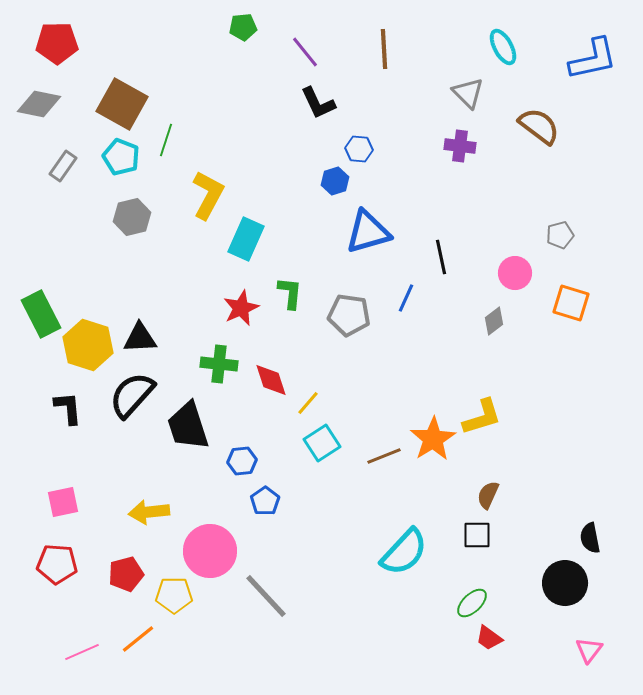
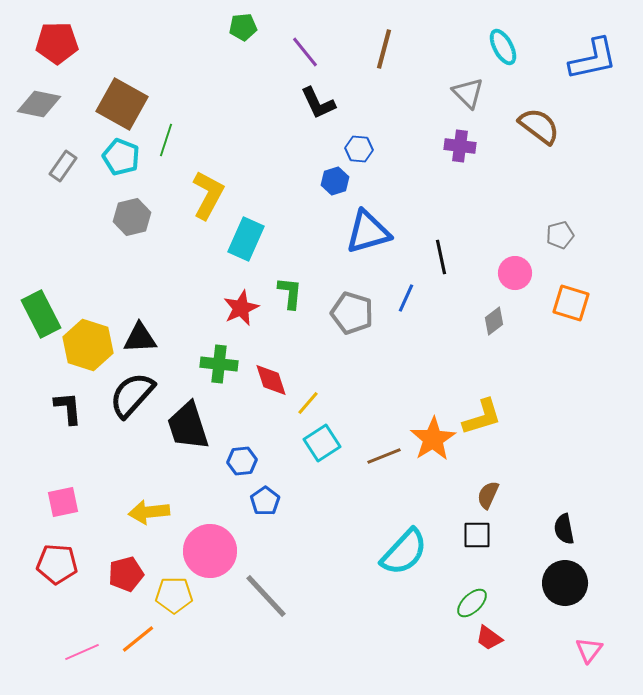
brown line at (384, 49): rotated 18 degrees clockwise
gray pentagon at (349, 315): moved 3 px right, 2 px up; rotated 9 degrees clockwise
black semicircle at (590, 538): moved 26 px left, 9 px up
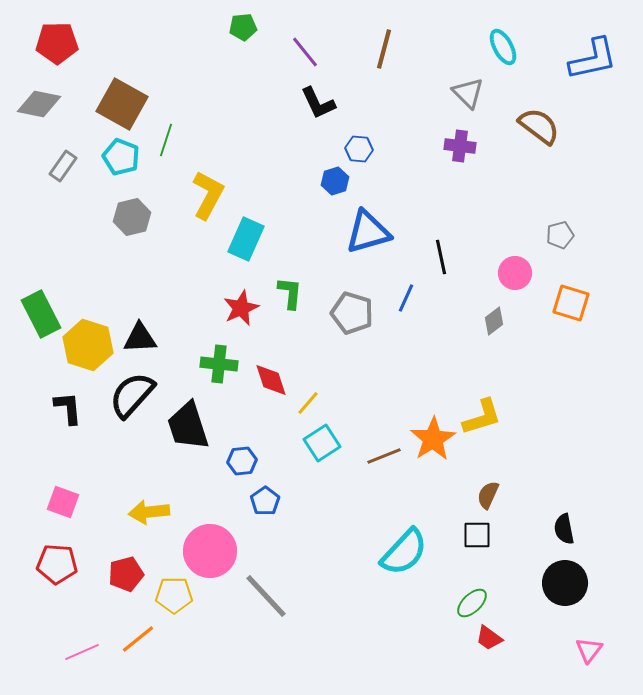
pink square at (63, 502): rotated 32 degrees clockwise
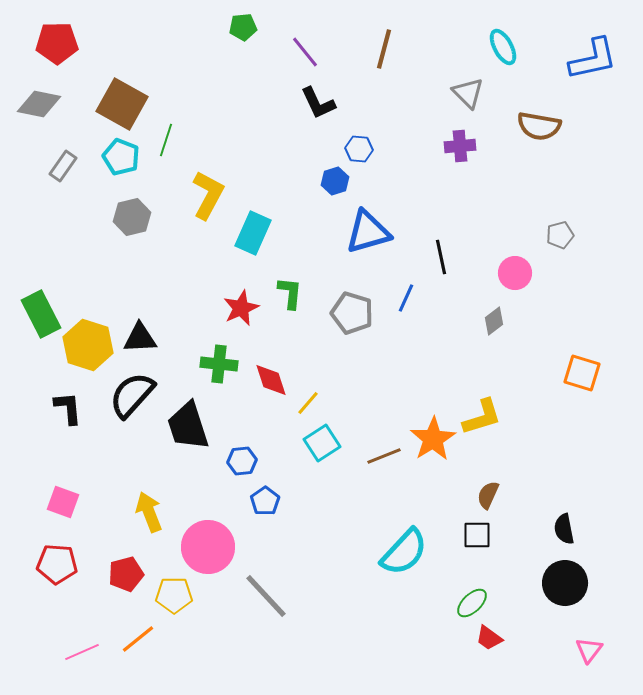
brown semicircle at (539, 126): rotated 153 degrees clockwise
purple cross at (460, 146): rotated 12 degrees counterclockwise
cyan rectangle at (246, 239): moved 7 px right, 6 px up
orange square at (571, 303): moved 11 px right, 70 px down
yellow arrow at (149, 512): rotated 75 degrees clockwise
pink circle at (210, 551): moved 2 px left, 4 px up
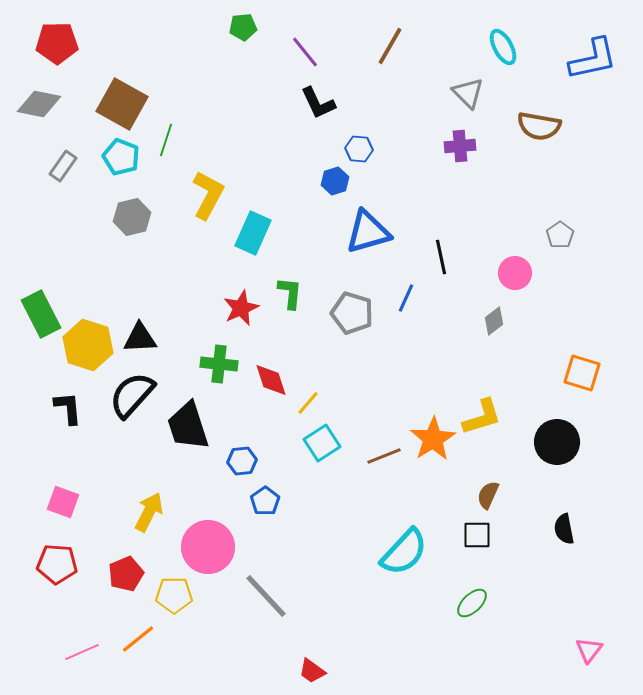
brown line at (384, 49): moved 6 px right, 3 px up; rotated 15 degrees clockwise
gray pentagon at (560, 235): rotated 20 degrees counterclockwise
yellow arrow at (149, 512): rotated 48 degrees clockwise
red pentagon at (126, 574): rotated 8 degrees counterclockwise
black circle at (565, 583): moved 8 px left, 141 px up
red trapezoid at (489, 638): moved 177 px left, 33 px down
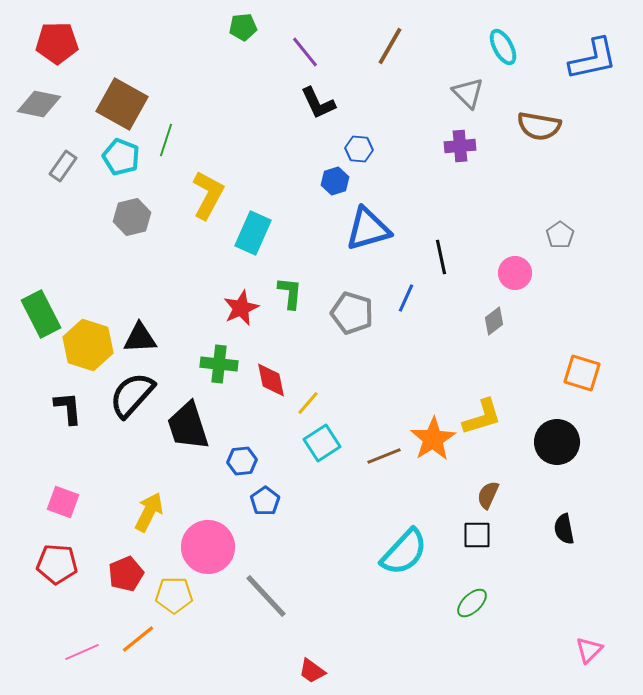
blue triangle at (368, 232): moved 3 px up
red diamond at (271, 380): rotated 6 degrees clockwise
pink triangle at (589, 650): rotated 8 degrees clockwise
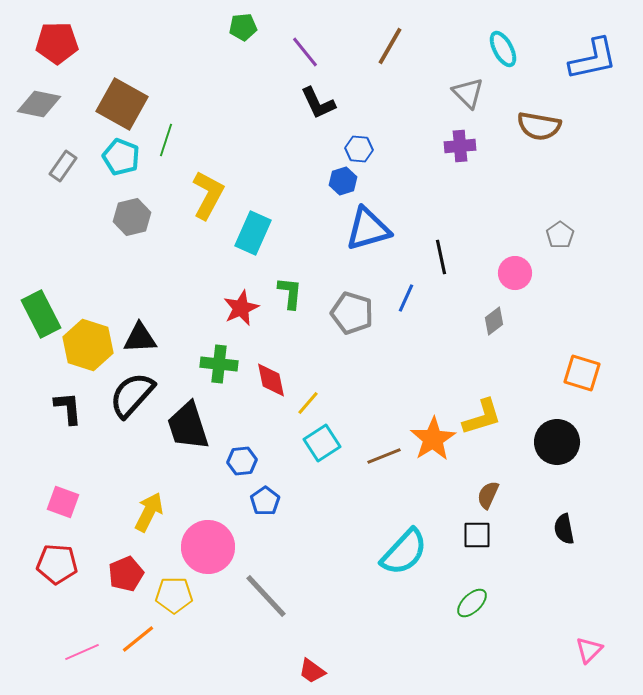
cyan ellipse at (503, 47): moved 2 px down
blue hexagon at (335, 181): moved 8 px right
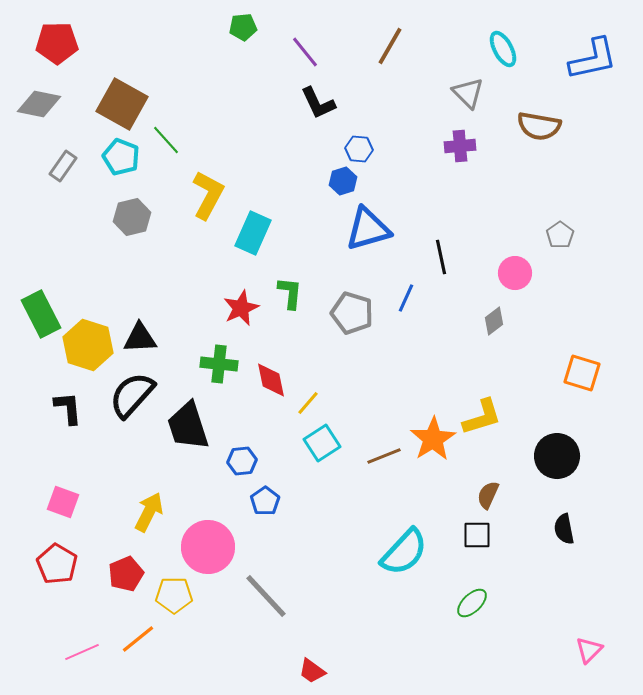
green line at (166, 140): rotated 60 degrees counterclockwise
black circle at (557, 442): moved 14 px down
red pentagon at (57, 564): rotated 27 degrees clockwise
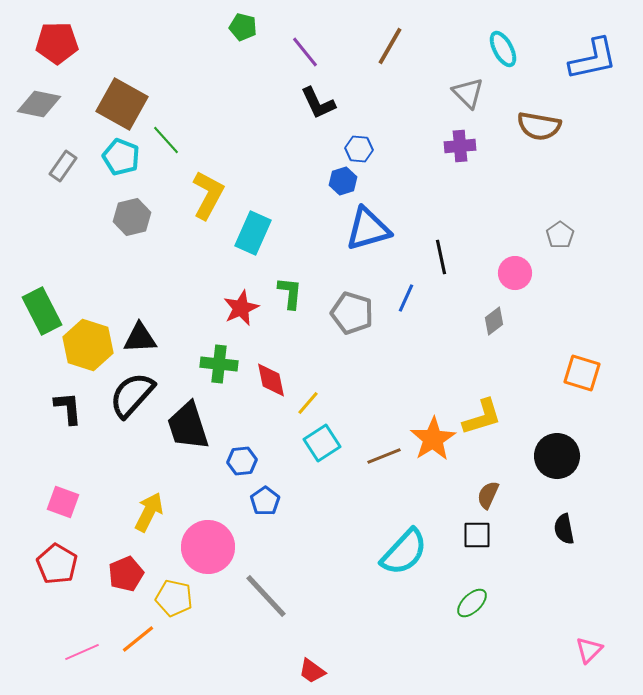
green pentagon at (243, 27): rotated 20 degrees clockwise
green rectangle at (41, 314): moved 1 px right, 3 px up
yellow pentagon at (174, 595): moved 3 px down; rotated 12 degrees clockwise
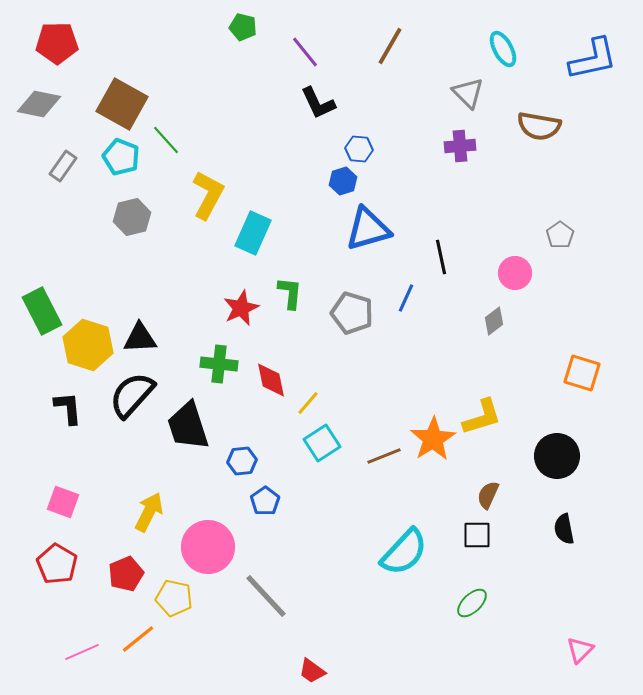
pink triangle at (589, 650): moved 9 px left
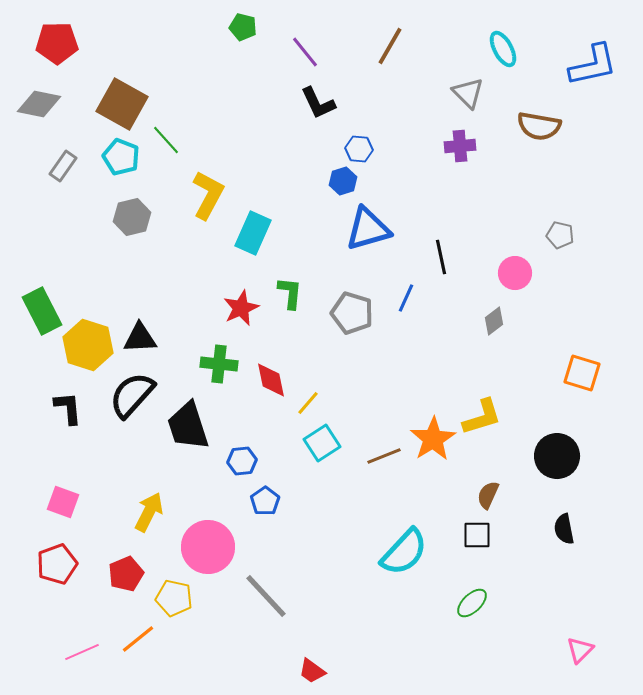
blue L-shape at (593, 59): moved 6 px down
gray pentagon at (560, 235): rotated 24 degrees counterclockwise
red pentagon at (57, 564): rotated 21 degrees clockwise
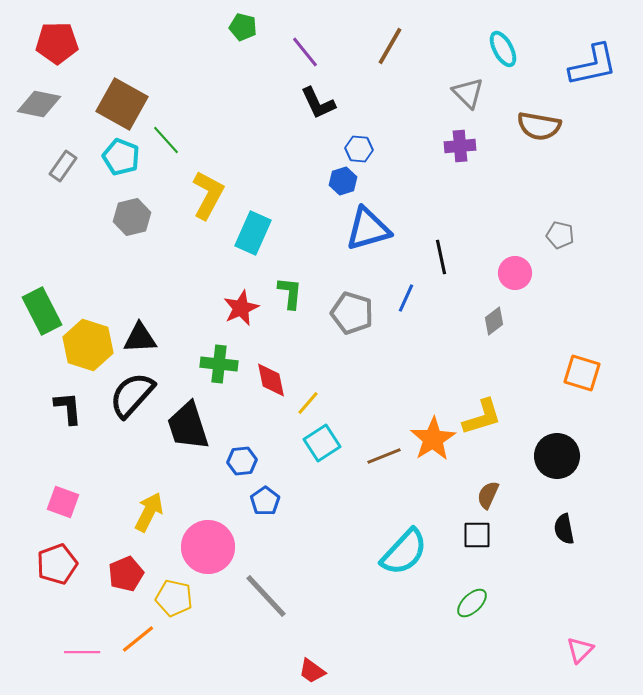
pink line at (82, 652): rotated 24 degrees clockwise
